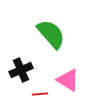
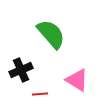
pink triangle: moved 9 px right
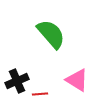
black cross: moved 4 px left, 11 px down
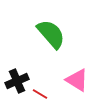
red line: rotated 35 degrees clockwise
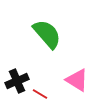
green semicircle: moved 4 px left
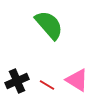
green semicircle: moved 2 px right, 9 px up
red line: moved 7 px right, 9 px up
